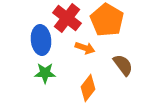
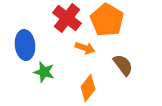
blue ellipse: moved 16 px left, 5 px down
green star: moved 1 px left, 1 px up; rotated 15 degrees clockwise
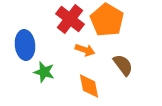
red cross: moved 3 px right, 1 px down
orange arrow: moved 2 px down
orange diamond: moved 1 px right, 2 px up; rotated 48 degrees counterclockwise
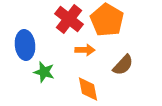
red cross: moved 1 px left
orange arrow: rotated 18 degrees counterclockwise
brown semicircle: rotated 80 degrees clockwise
orange diamond: moved 1 px left, 3 px down
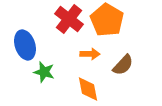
blue ellipse: rotated 12 degrees counterclockwise
orange arrow: moved 5 px right, 4 px down
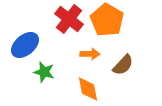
blue ellipse: rotated 68 degrees clockwise
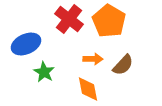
orange pentagon: moved 2 px right, 1 px down
blue ellipse: moved 1 px right, 1 px up; rotated 16 degrees clockwise
orange arrow: moved 3 px right, 5 px down
green star: rotated 15 degrees clockwise
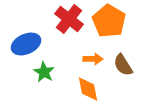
brown semicircle: rotated 105 degrees clockwise
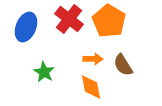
blue ellipse: moved 17 px up; rotated 44 degrees counterclockwise
orange diamond: moved 3 px right, 2 px up
